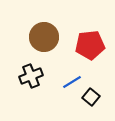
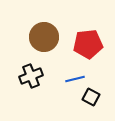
red pentagon: moved 2 px left, 1 px up
blue line: moved 3 px right, 3 px up; rotated 18 degrees clockwise
black square: rotated 12 degrees counterclockwise
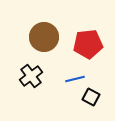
black cross: rotated 15 degrees counterclockwise
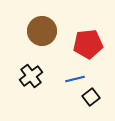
brown circle: moved 2 px left, 6 px up
black square: rotated 24 degrees clockwise
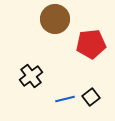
brown circle: moved 13 px right, 12 px up
red pentagon: moved 3 px right
blue line: moved 10 px left, 20 px down
